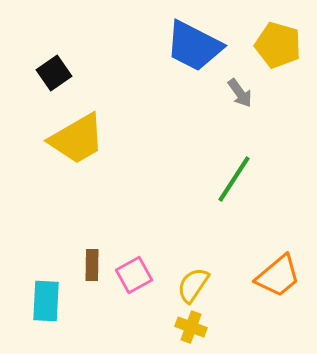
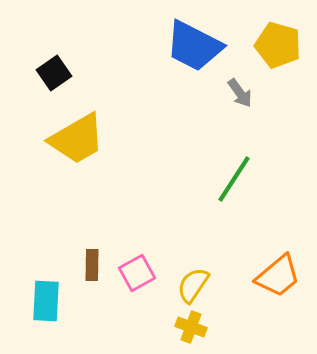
pink square: moved 3 px right, 2 px up
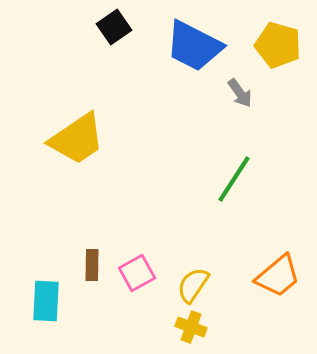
black square: moved 60 px right, 46 px up
yellow trapezoid: rotated 4 degrees counterclockwise
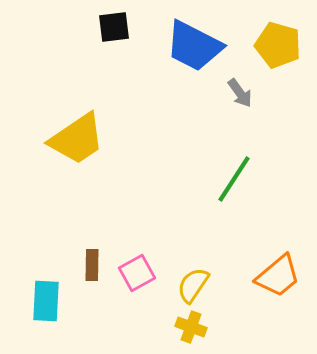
black square: rotated 28 degrees clockwise
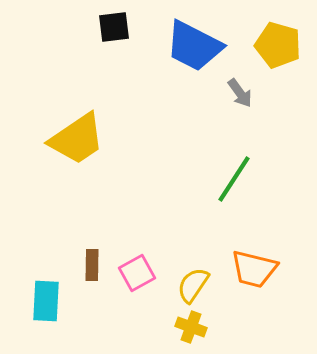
orange trapezoid: moved 24 px left, 7 px up; rotated 54 degrees clockwise
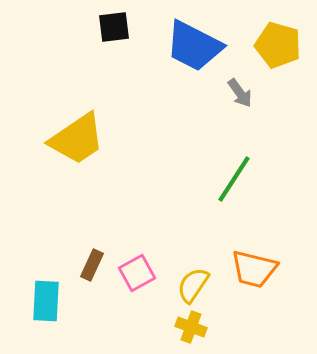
brown rectangle: rotated 24 degrees clockwise
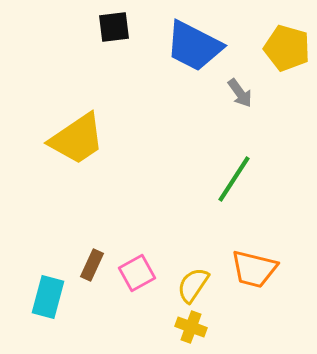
yellow pentagon: moved 9 px right, 3 px down
cyan rectangle: moved 2 px right, 4 px up; rotated 12 degrees clockwise
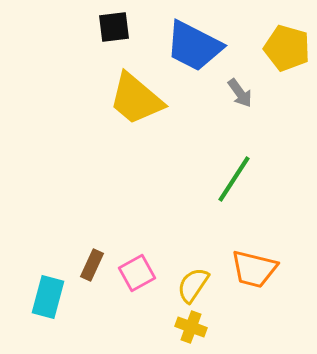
yellow trapezoid: moved 59 px right, 40 px up; rotated 74 degrees clockwise
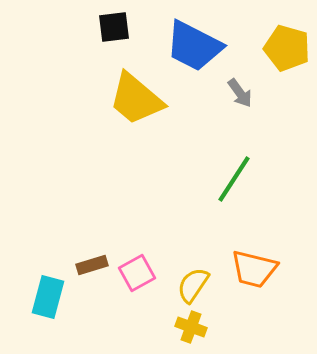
brown rectangle: rotated 48 degrees clockwise
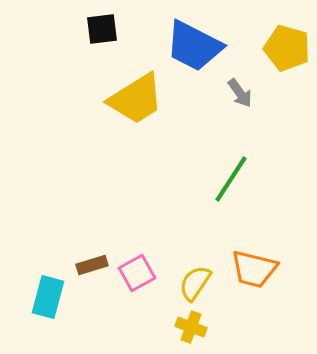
black square: moved 12 px left, 2 px down
yellow trapezoid: rotated 72 degrees counterclockwise
green line: moved 3 px left
yellow semicircle: moved 2 px right, 2 px up
